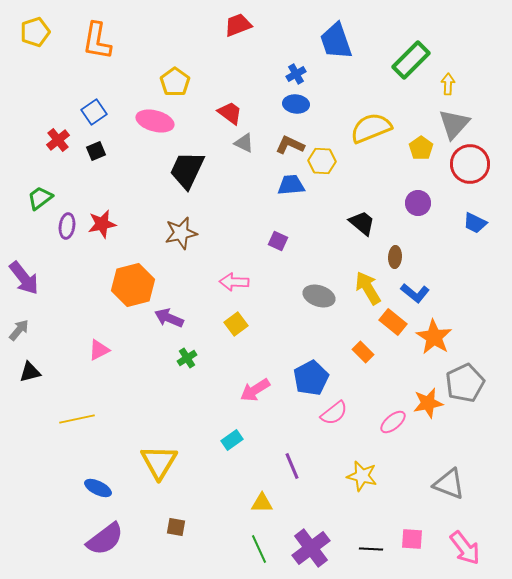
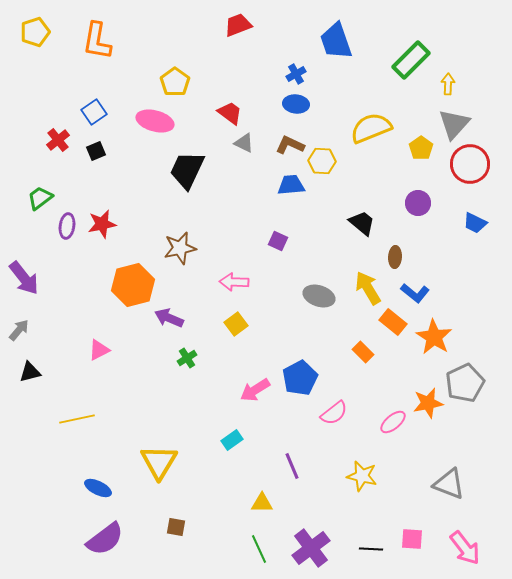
brown star at (181, 233): moved 1 px left, 15 px down
blue pentagon at (311, 378): moved 11 px left
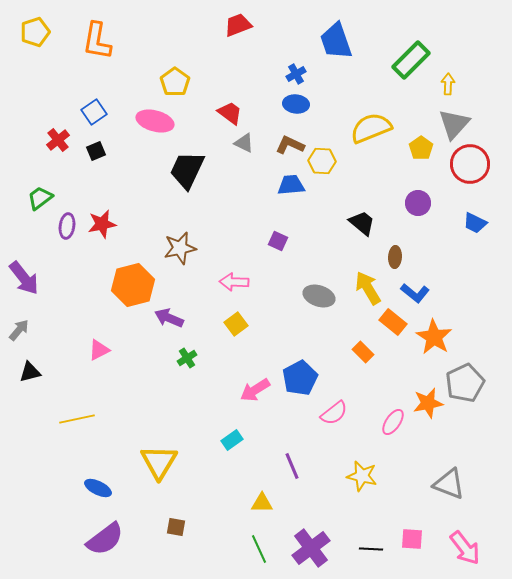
pink ellipse at (393, 422): rotated 16 degrees counterclockwise
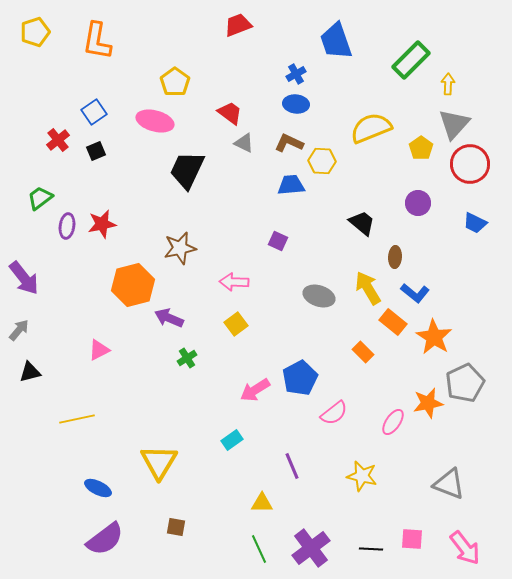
brown L-shape at (290, 145): moved 1 px left, 2 px up
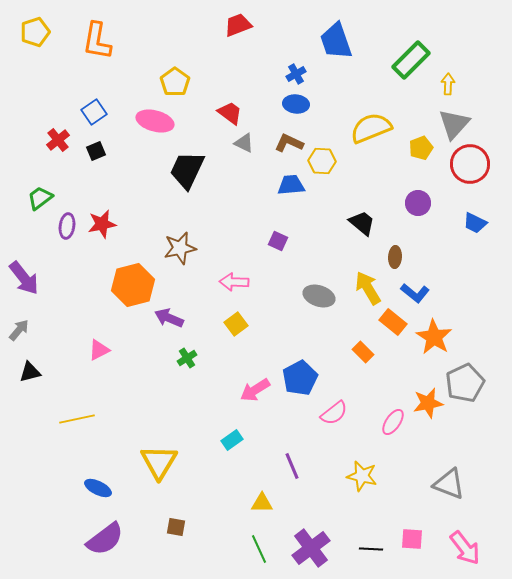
yellow pentagon at (421, 148): rotated 15 degrees clockwise
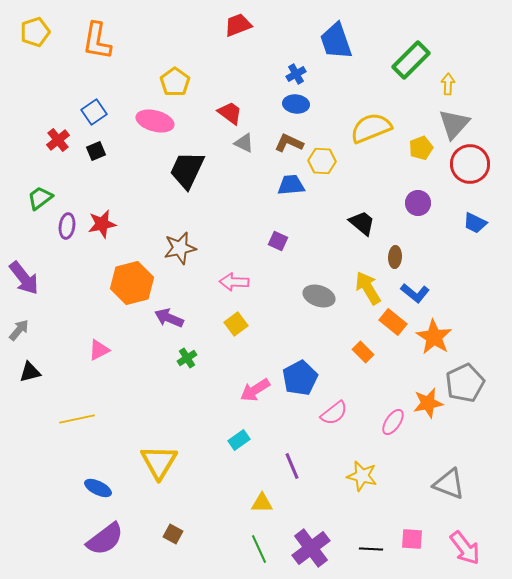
orange hexagon at (133, 285): moved 1 px left, 2 px up
cyan rectangle at (232, 440): moved 7 px right
brown square at (176, 527): moved 3 px left, 7 px down; rotated 18 degrees clockwise
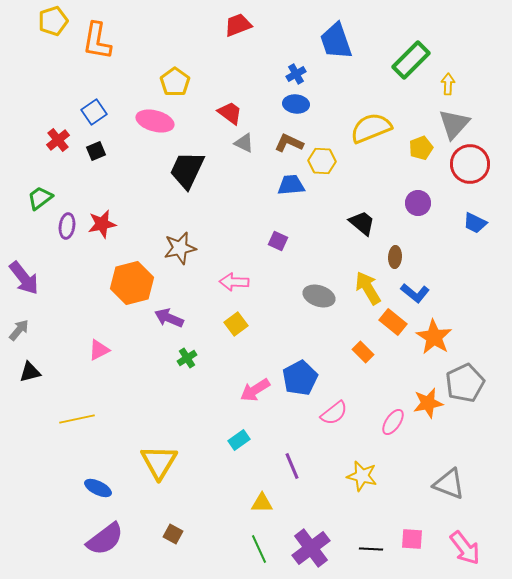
yellow pentagon at (35, 32): moved 18 px right, 11 px up
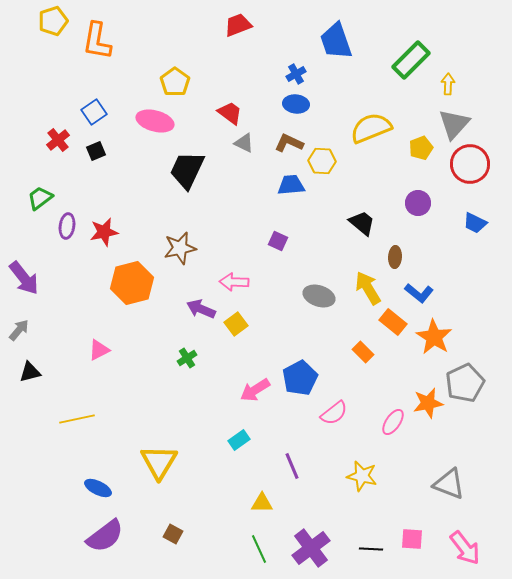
red star at (102, 224): moved 2 px right, 8 px down
blue L-shape at (415, 293): moved 4 px right
purple arrow at (169, 318): moved 32 px right, 9 px up
purple semicircle at (105, 539): moved 3 px up
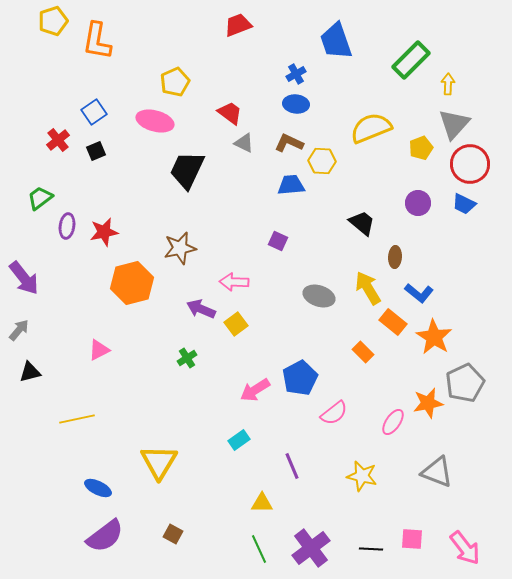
yellow pentagon at (175, 82): rotated 12 degrees clockwise
blue trapezoid at (475, 223): moved 11 px left, 19 px up
gray triangle at (449, 484): moved 12 px left, 12 px up
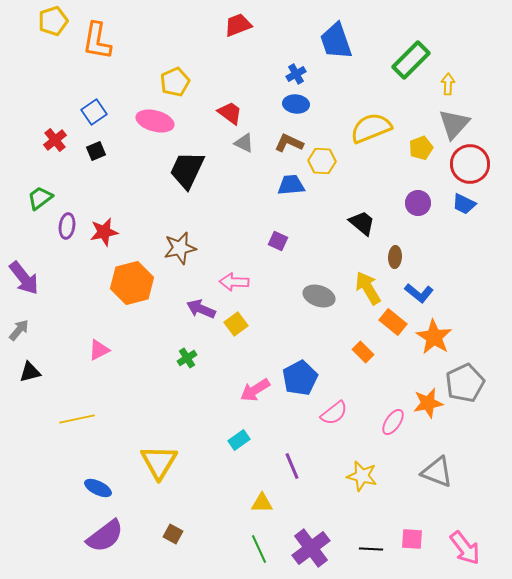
red cross at (58, 140): moved 3 px left
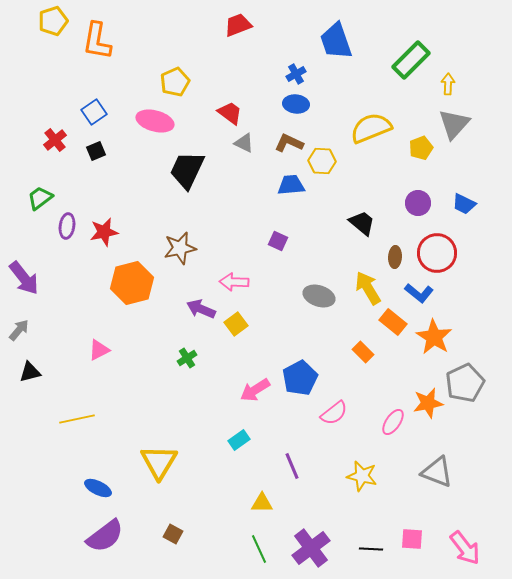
red circle at (470, 164): moved 33 px left, 89 px down
